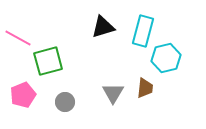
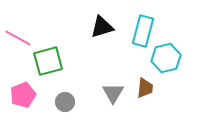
black triangle: moved 1 px left
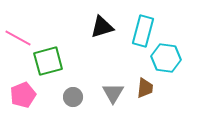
cyan hexagon: rotated 20 degrees clockwise
gray circle: moved 8 px right, 5 px up
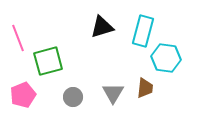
pink line: rotated 40 degrees clockwise
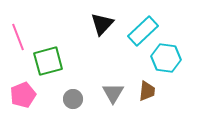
black triangle: moved 3 px up; rotated 30 degrees counterclockwise
cyan rectangle: rotated 32 degrees clockwise
pink line: moved 1 px up
brown trapezoid: moved 2 px right, 3 px down
gray circle: moved 2 px down
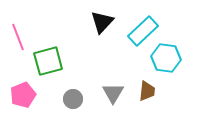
black triangle: moved 2 px up
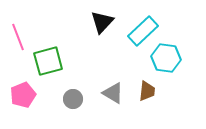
gray triangle: rotated 30 degrees counterclockwise
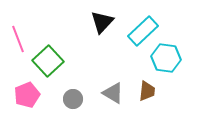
pink line: moved 2 px down
green square: rotated 28 degrees counterclockwise
pink pentagon: moved 4 px right
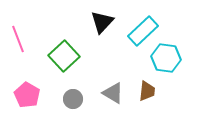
green square: moved 16 px right, 5 px up
pink pentagon: rotated 20 degrees counterclockwise
